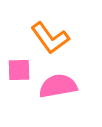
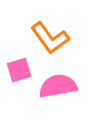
pink square: rotated 15 degrees counterclockwise
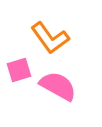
pink semicircle: rotated 39 degrees clockwise
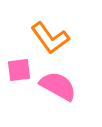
pink square: rotated 10 degrees clockwise
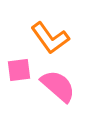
pink semicircle: rotated 12 degrees clockwise
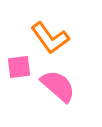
pink square: moved 3 px up
